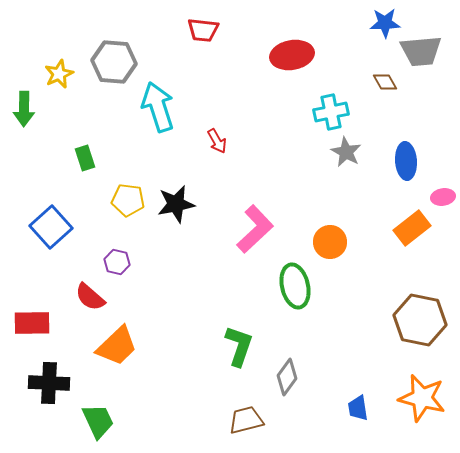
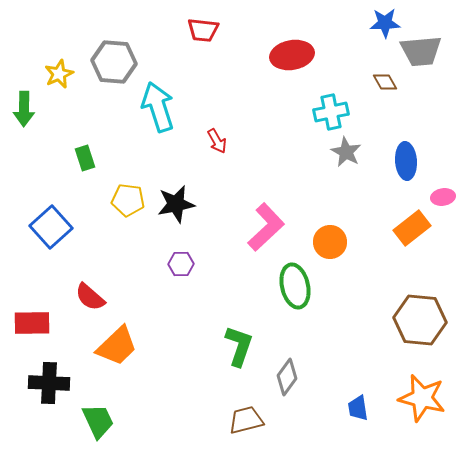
pink L-shape: moved 11 px right, 2 px up
purple hexagon: moved 64 px right, 2 px down; rotated 15 degrees counterclockwise
brown hexagon: rotated 6 degrees counterclockwise
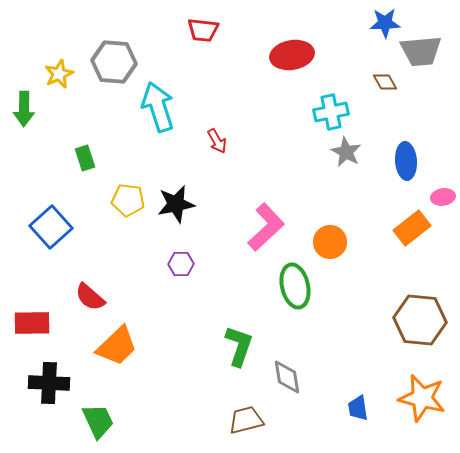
gray diamond: rotated 45 degrees counterclockwise
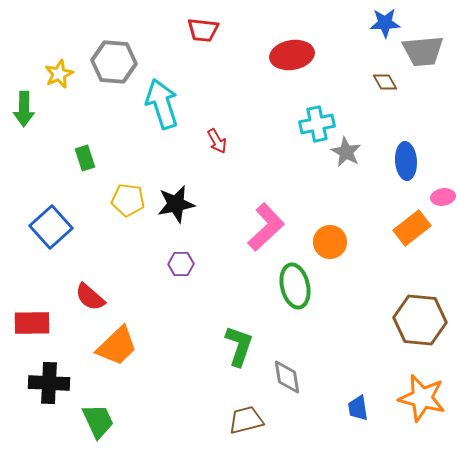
gray trapezoid: moved 2 px right
cyan arrow: moved 4 px right, 3 px up
cyan cross: moved 14 px left, 12 px down
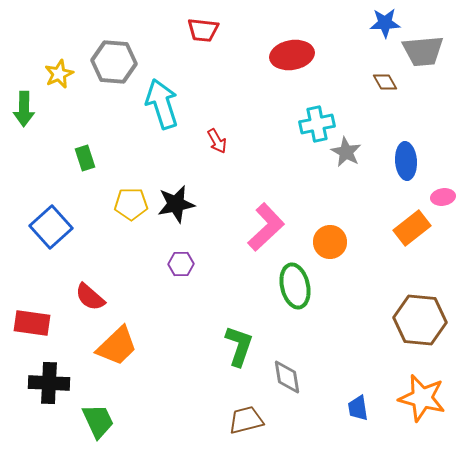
yellow pentagon: moved 3 px right, 4 px down; rotated 8 degrees counterclockwise
red rectangle: rotated 9 degrees clockwise
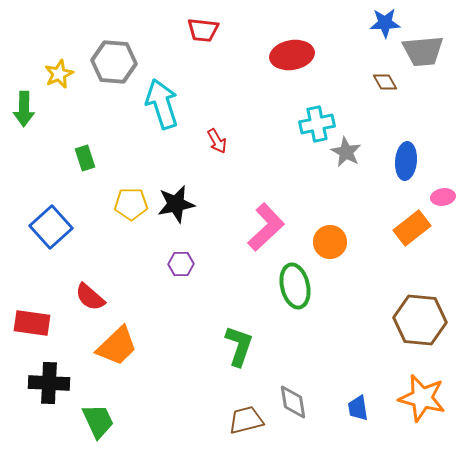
blue ellipse: rotated 9 degrees clockwise
gray diamond: moved 6 px right, 25 px down
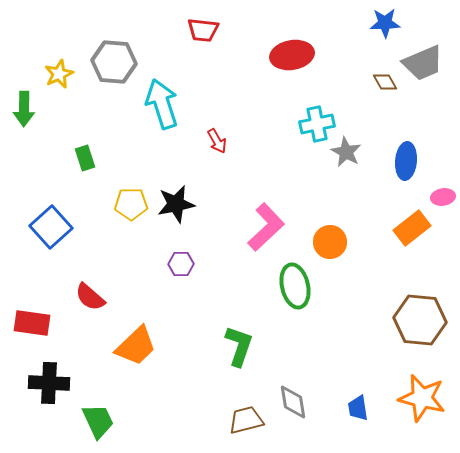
gray trapezoid: moved 12 px down; rotated 18 degrees counterclockwise
orange trapezoid: moved 19 px right
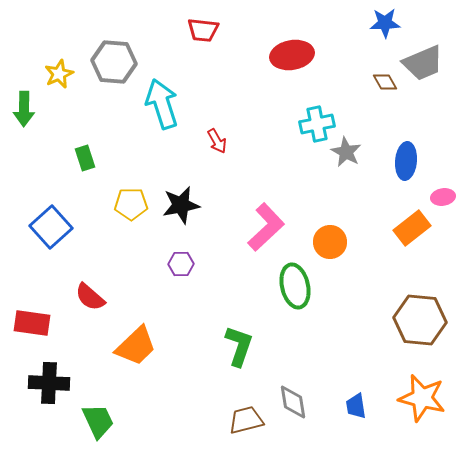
black star: moved 5 px right, 1 px down
blue trapezoid: moved 2 px left, 2 px up
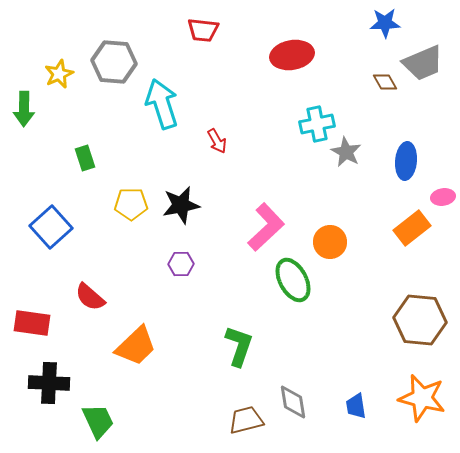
green ellipse: moved 2 px left, 6 px up; rotated 15 degrees counterclockwise
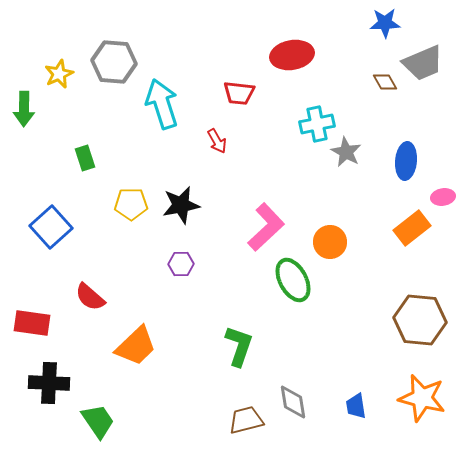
red trapezoid: moved 36 px right, 63 px down
green trapezoid: rotated 9 degrees counterclockwise
